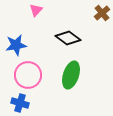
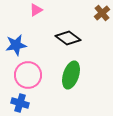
pink triangle: rotated 16 degrees clockwise
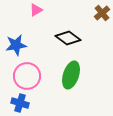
pink circle: moved 1 px left, 1 px down
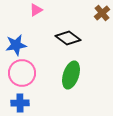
pink circle: moved 5 px left, 3 px up
blue cross: rotated 18 degrees counterclockwise
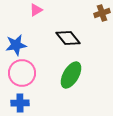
brown cross: rotated 21 degrees clockwise
black diamond: rotated 15 degrees clockwise
green ellipse: rotated 12 degrees clockwise
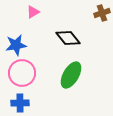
pink triangle: moved 3 px left, 2 px down
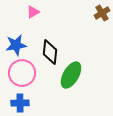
brown cross: rotated 14 degrees counterclockwise
black diamond: moved 18 px left, 14 px down; rotated 45 degrees clockwise
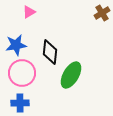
pink triangle: moved 4 px left
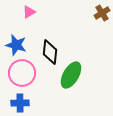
blue star: rotated 25 degrees clockwise
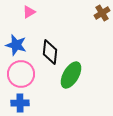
pink circle: moved 1 px left, 1 px down
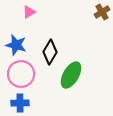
brown cross: moved 1 px up
black diamond: rotated 25 degrees clockwise
